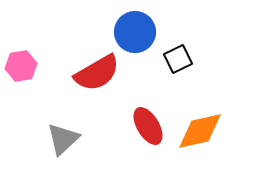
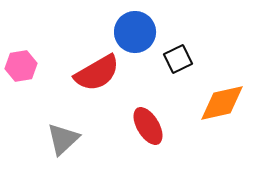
orange diamond: moved 22 px right, 28 px up
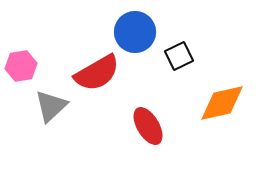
black square: moved 1 px right, 3 px up
gray triangle: moved 12 px left, 33 px up
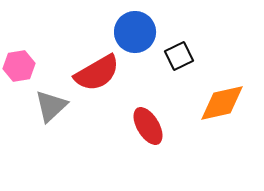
pink hexagon: moved 2 px left
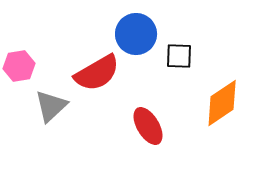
blue circle: moved 1 px right, 2 px down
black square: rotated 28 degrees clockwise
orange diamond: rotated 21 degrees counterclockwise
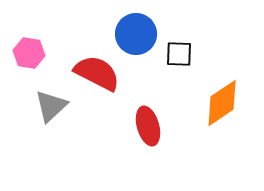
black square: moved 2 px up
pink hexagon: moved 10 px right, 13 px up; rotated 20 degrees clockwise
red semicircle: rotated 123 degrees counterclockwise
red ellipse: rotated 15 degrees clockwise
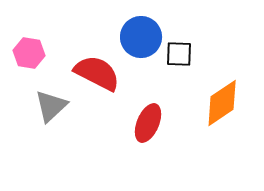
blue circle: moved 5 px right, 3 px down
red ellipse: moved 3 px up; rotated 39 degrees clockwise
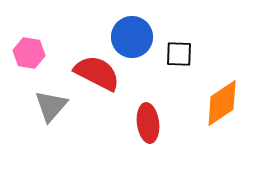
blue circle: moved 9 px left
gray triangle: rotated 6 degrees counterclockwise
red ellipse: rotated 30 degrees counterclockwise
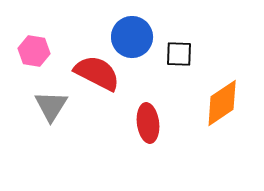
pink hexagon: moved 5 px right, 2 px up
gray triangle: rotated 9 degrees counterclockwise
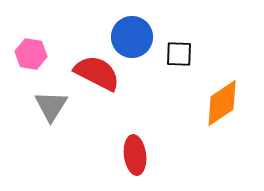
pink hexagon: moved 3 px left, 3 px down
red ellipse: moved 13 px left, 32 px down
